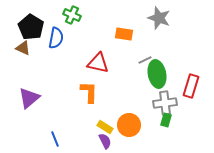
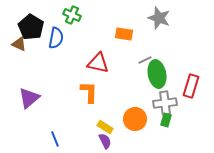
brown triangle: moved 4 px left, 4 px up
orange circle: moved 6 px right, 6 px up
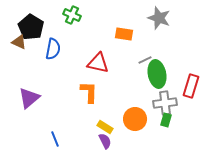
blue semicircle: moved 3 px left, 11 px down
brown triangle: moved 2 px up
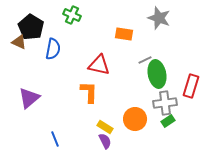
red triangle: moved 1 px right, 2 px down
green rectangle: moved 2 px right, 1 px down; rotated 40 degrees clockwise
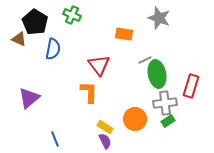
black pentagon: moved 4 px right, 5 px up
brown triangle: moved 3 px up
red triangle: rotated 40 degrees clockwise
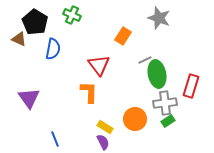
orange rectangle: moved 1 px left, 2 px down; rotated 66 degrees counterclockwise
purple triangle: rotated 25 degrees counterclockwise
purple semicircle: moved 2 px left, 1 px down
